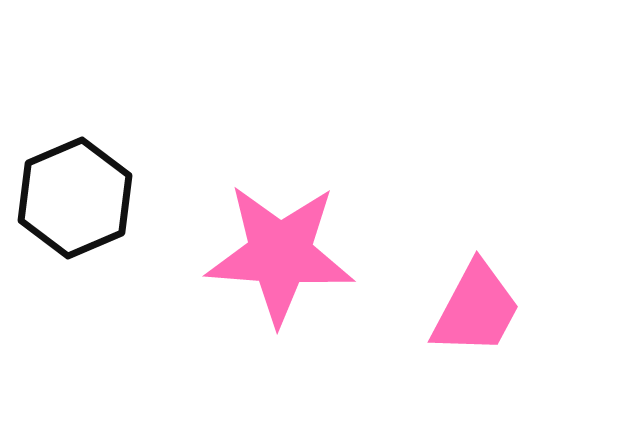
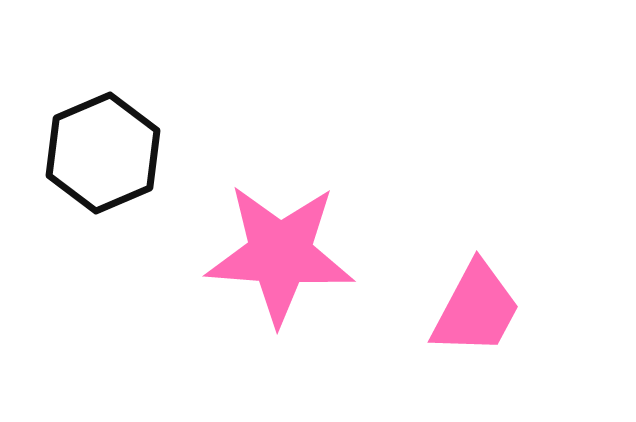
black hexagon: moved 28 px right, 45 px up
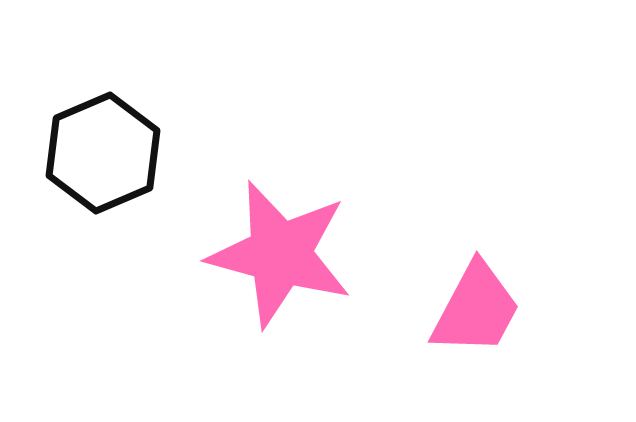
pink star: rotated 11 degrees clockwise
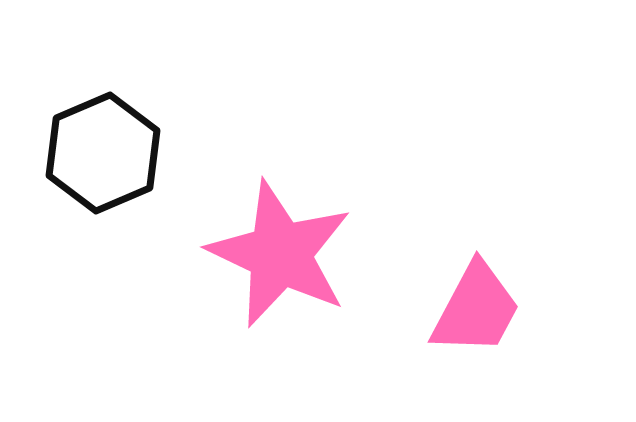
pink star: rotated 10 degrees clockwise
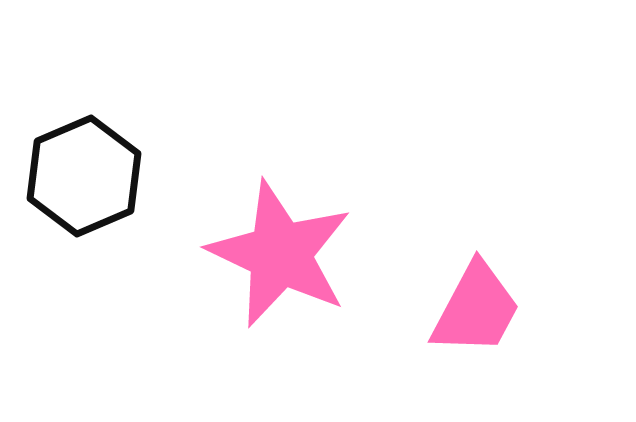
black hexagon: moved 19 px left, 23 px down
